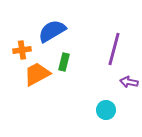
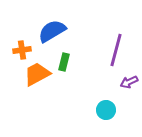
purple line: moved 2 px right, 1 px down
purple arrow: rotated 36 degrees counterclockwise
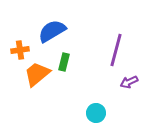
orange cross: moved 2 px left
orange trapezoid: rotated 12 degrees counterclockwise
cyan circle: moved 10 px left, 3 px down
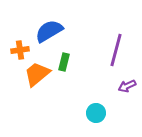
blue semicircle: moved 3 px left
purple arrow: moved 2 px left, 4 px down
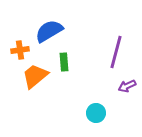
purple line: moved 2 px down
green rectangle: rotated 18 degrees counterclockwise
orange trapezoid: moved 2 px left, 2 px down
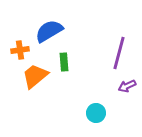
purple line: moved 3 px right, 1 px down
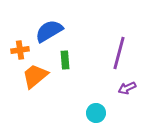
green rectangle: moved 1 px right, 2 px up
purple arrow: moved 2 px down
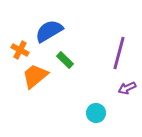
orange cross: rotated 36 degrees clockwise
green rectangle: rotated 42 degrees counterclockwise
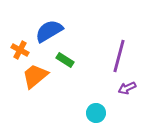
purple line: moved 3 px down
green rectangle: rotated 12 degrees counterclockwise
